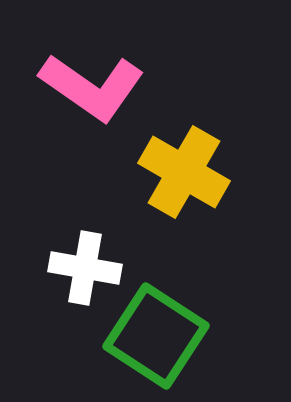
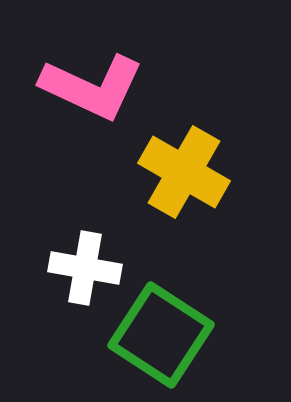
pink L-shape: rotated 10 degrees counterclockwise
green square: moved 5 px right, 1 px up
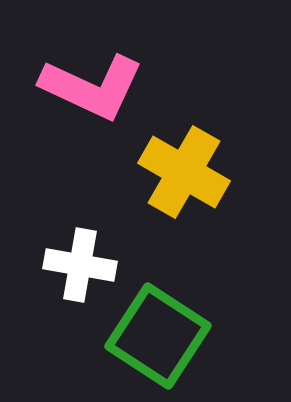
white cross: moved 5 px left, 3 px up
green square: moved 3 px left, 1 px down
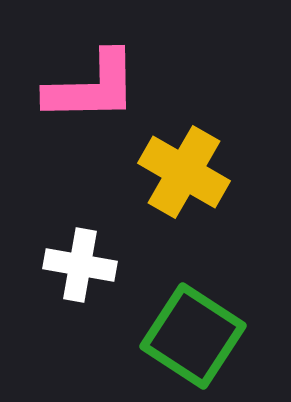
pink L-shape: rotated 26 degrees counterclockwise
green square: moved 35 px right
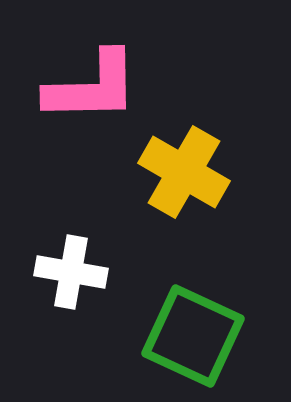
white cross: moved 9 px left, 7 px down
green square: rotated 8 degrees counterclockwise
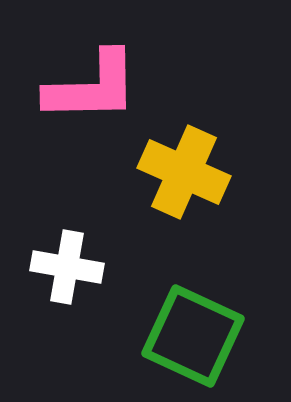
yellow cross: rotated 6 degrees counterclockwise
white cross: moved 4 px left, 5 px up
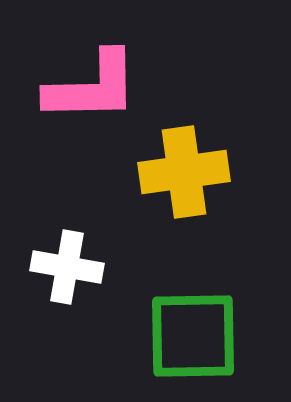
yellow cross: rotated 32 degrees counterclockwise
green square: rotated 26 degrees counterclockwise
